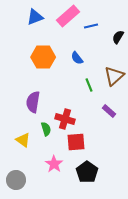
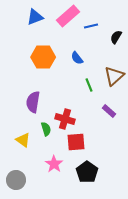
black semicircle: moved 2 px left
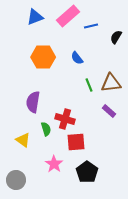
brown triangle: moved 3 px left, 7 px down; rotated 35 degrees clockwise
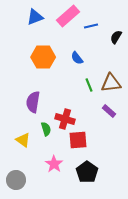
red square: moved 2 px right, 2 px up
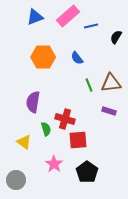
purple rectangle: rotated 24 degrees counterclockwise
yellow triangle: moved 1 px right, 2 px down
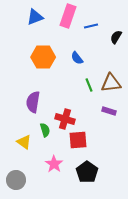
pink rectangle: rotated 30 degrees counterclockwise
green semicircle: moved 1 px left, 1 px down
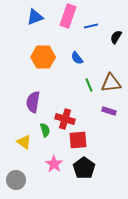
black pentagon: moved 3 px left, 4 px up
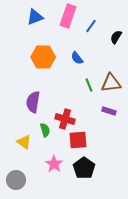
blue line: rotated 40 degrees counterclockwise
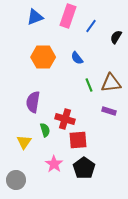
yellow triangle: rotated 28 degrees clockwise
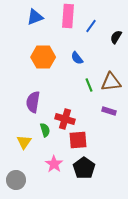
pink rectangle: rotated 15 degrees counterclockwise
brown triangle: moved 1 px up
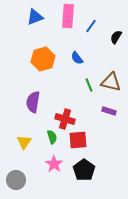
orange hexagon: moved 2 px down; rotated 15 degrees counterclockwise
brown triangle: rotated 20 degrees clockwise
green semicircle: moved 7 px right, 7 px down
black pentagon: moved 2 px down
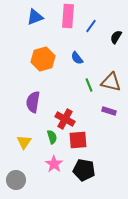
red cross: rotated 12 degrees clockwise
black pentagon: rotated 25 degrees counterclockwise
